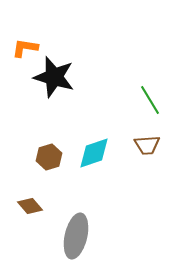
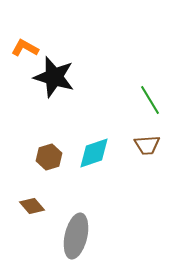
orange L-shape: rotated 20 degrees clockwise
brown diamond: moved 2 px right
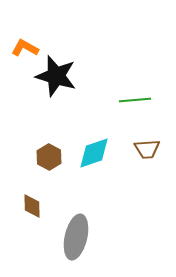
black star: moved 2 px right, 1 px up
green line: moved 15 px left; rotated 64 degrees counterclockwise
brown trapezoid: moved 4 px down
brown hexagon: rotated 15 degrees counterclockwise
brown diamond: rotated 40 degrees clockwise
gray ellipse: moved 1 px down
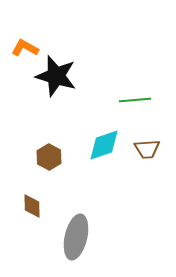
cyan diamond: moved 10 px right, 8 px up
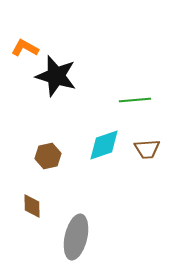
brown hexagon: moved 1 px left, 1 px up; rotated 20 degrees clockwise
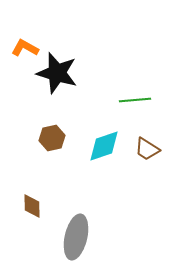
black star: moved 1 px right, 3 px up
cyan diamond: moved 1 px down
brown trapezoid: rotated 36 degrees clockwise
brown hexagon: moved 4 px right, 18 px up
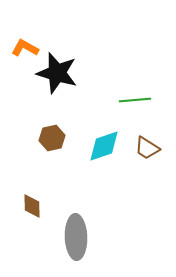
brown trapezoid: moved 1 px up
gray ellipse: rotated 15 degrees counterclockwise
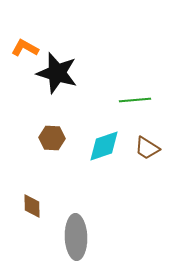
brown hexagon: rotated 15 degrees clockwise
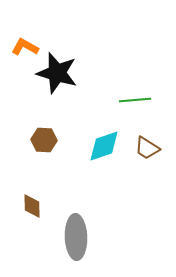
orange L-shape: moved 1 px up
brown hexagon: moved 8 px left, 2 px down
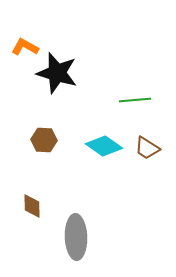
cyan diamond: rotated 54 degrees clockwise
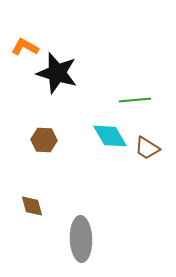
cyan diamond: moved 6 px right, 10 px up; rotated 24 degrees clockwise
brown diamond: rotated 15 degrees counterclockwise
gray ellipse: moved 5 px right, 2 px down
